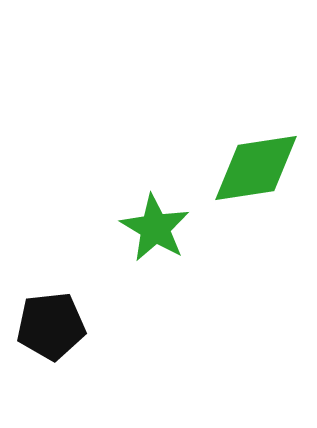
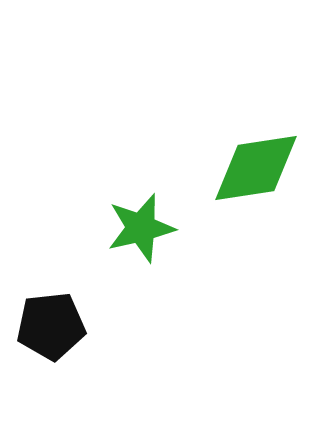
green star: moved 14 px left; rotated 28 degrees clockwise
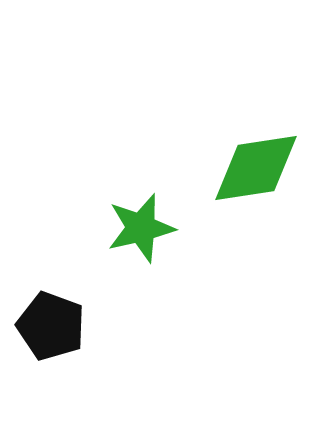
black pentagon: rotated 26 degrees clockwise
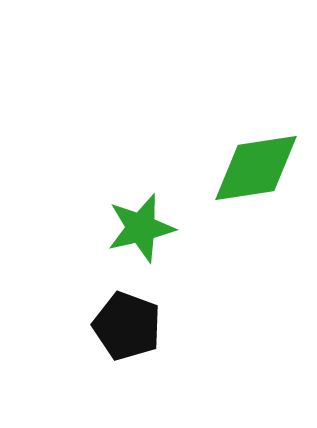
black pentagon: moved 76 px right
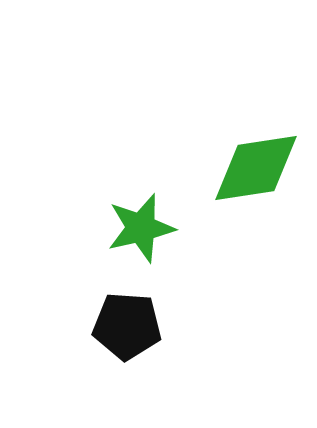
black pentagon: rotated 16 degrees counterclockwise
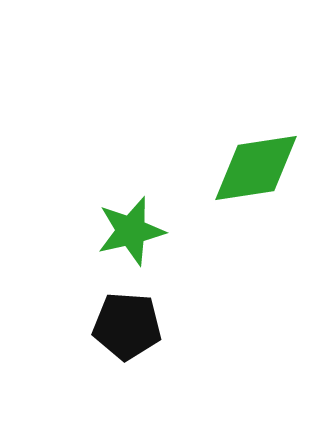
green star: moved 10 px left, 3 px down
